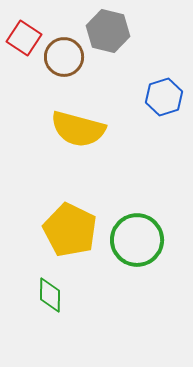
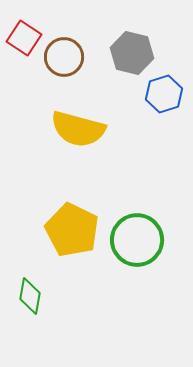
gray hexagon: moved 24 px right, 22 px down
blue hexagon: moved 3 px up
yellow pentagon: moved 2 px right
green diamond: moved 20 px left, 1 px down; rotated 9 degrees clockwise
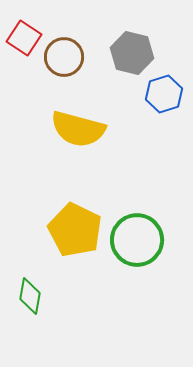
yellow pentagon: moved 3 px right
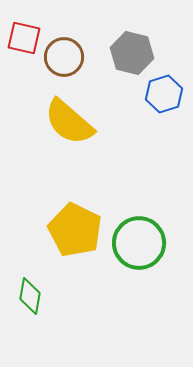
red square: rotated 20 degrees counterclockwise
yellow semicircle: moved 9 px left, 7 px up; rotated 26 degrees clockwise
green circle: moved 2 px right, 3 px down
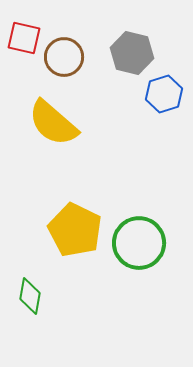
yellow semicircle: moved 16 px left, 1 px down
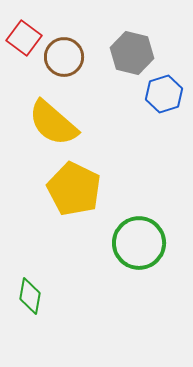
red square: rotated 24 degrees clockwise
yellow pentagon: moved 1 px left, 41 px up
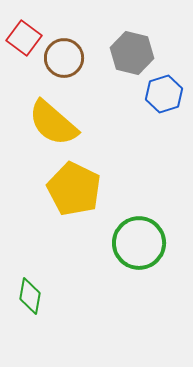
brown circle: moved 1 px down
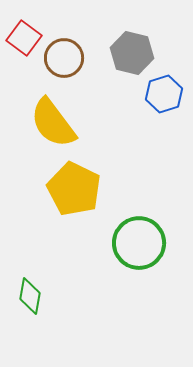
yellow semicircle: rotated 12 degrees clockwise
